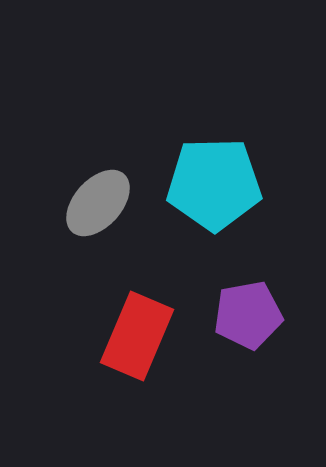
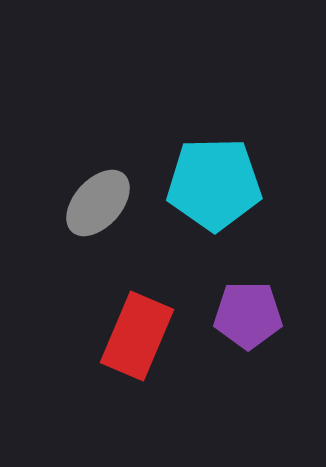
purple pentagon: rotated 10 degrees clockwise
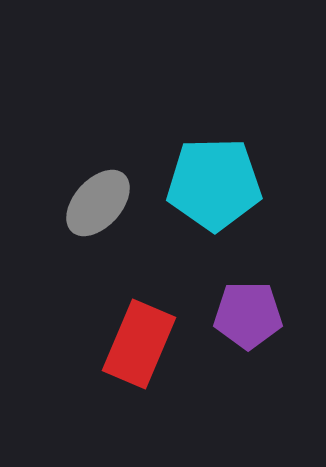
red rectangle: moved 2 px right, 8 px down
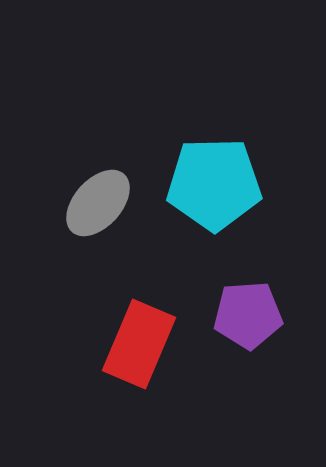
purple pentagon: rotated 4 degrees counterclockwise
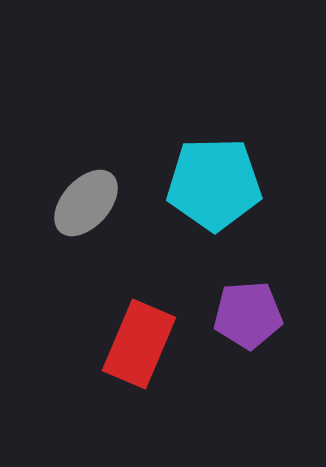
gray ellipse: moved 12 px left
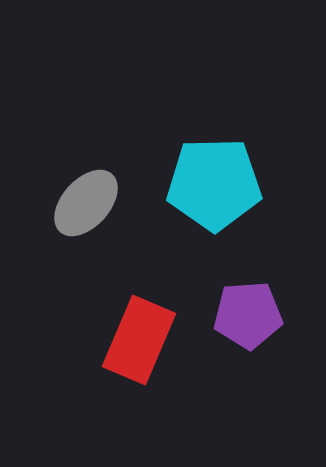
red rectangle: moved 4 px up
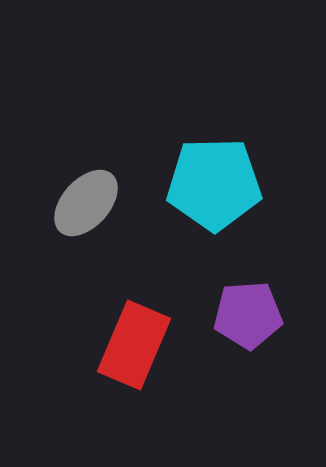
red rectangle: moved 5 px left, 5 px down
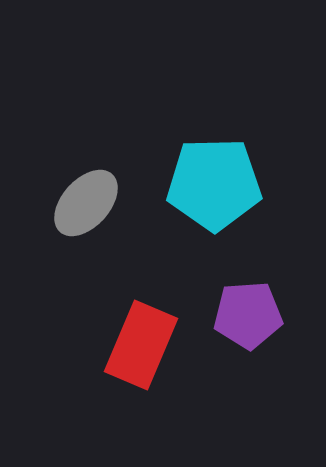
red rectangle: moved 7 px right
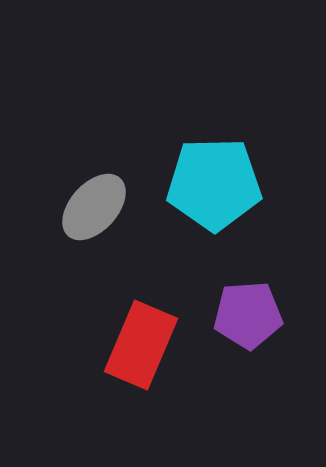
gray ellipse: moved 8 px right, 4 px down
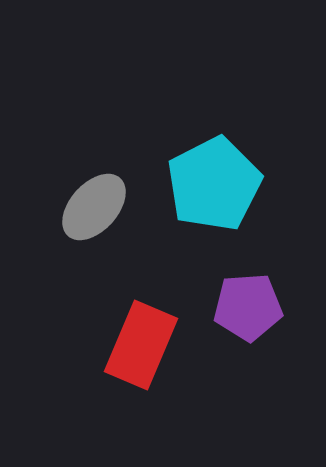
cyan pentagon: rotated 26 degrees counterclockwise
purple pentagon: moved 8 px up
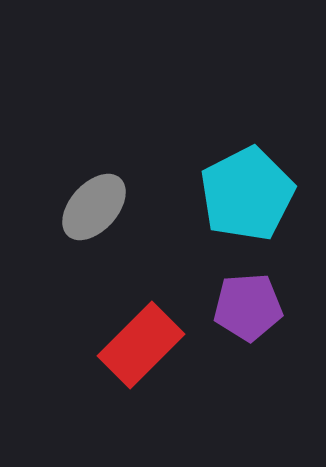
cyan pentagon: moved 33 px right, 10 px down
red rectangle: rotated 22 degrees clockwise
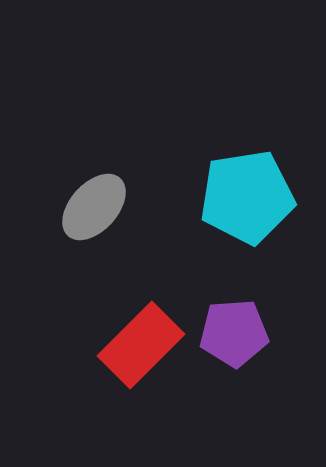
cyan pentagon: moved 3 px down; rotated 18 degrees clockwise
purple pentagon: moved 14 px left, 26 px down
